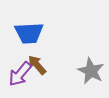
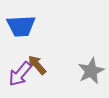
blue trapezoid: moved 8 px left, 7 px up
gray star: rotated 20 degrees clockwise
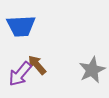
gray star: moved 1 px right, 1 px up
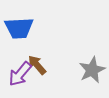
blue trapezoid: moved 2 px left, 2 px down
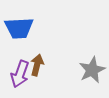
brown arrow: rotated 55 degrees clockwise
purple arrow: rotated 20 degrees counterclockwise
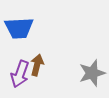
gray star: moved 3 px down; rotated 8 degrees clockwise
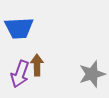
brown arrow: rotated 15 degrees counterclockwise
gray star: moved 1 px down
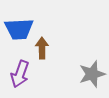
blue trapezoid: moved 1 px down
brown arrow: moved 5 px right, 17 px up
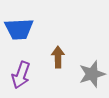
brown arrow: moved 16 px right, 9 px down
purple arrow: moved 1 px right, 1 px down
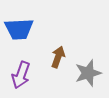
brown arrow: rotated 20 degrees clockwise
gray star: moved 4 px left, 1 px up
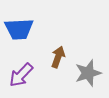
purple arrow: rotated 24 degrees clockwise
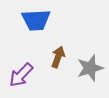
blue trapezoid: moved 17 px right, 9 px up
gray star: moved 2 px right, 5 px up
